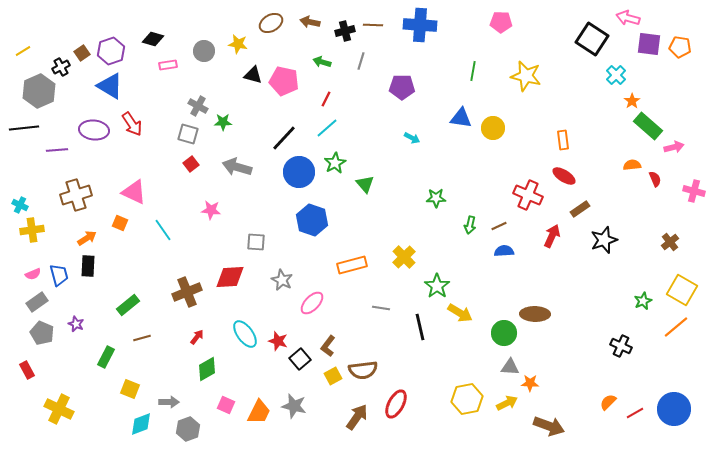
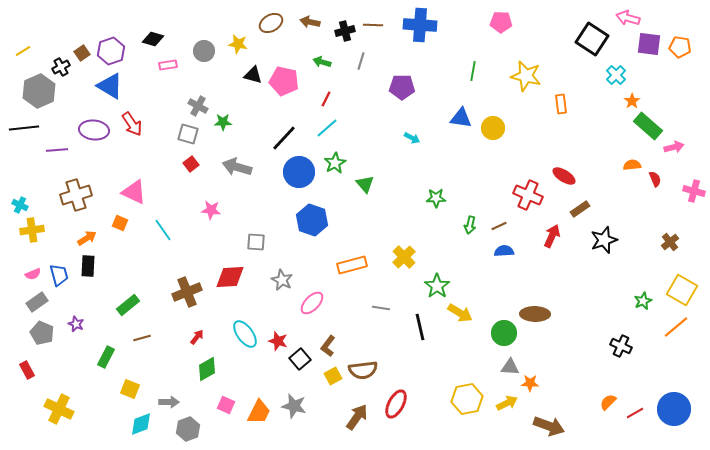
orange rectangle at (563, 140): moved 2 px left, 36 px up
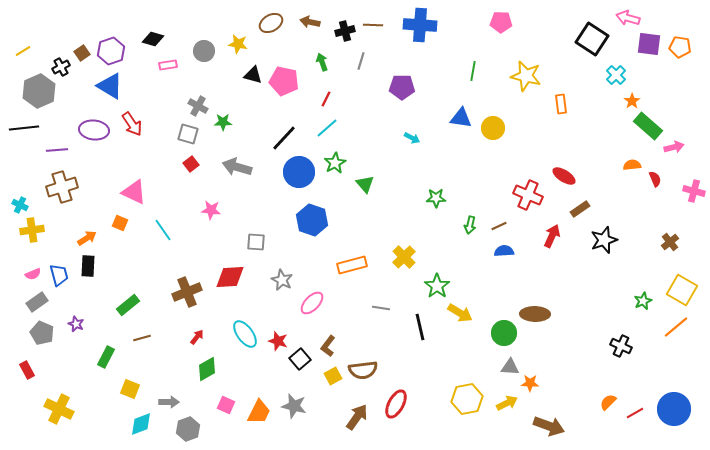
green arrow at (322, 62): rotated 54 degrees clockwise
brown cross at (76, 195): moved 14 px left, 8 px up
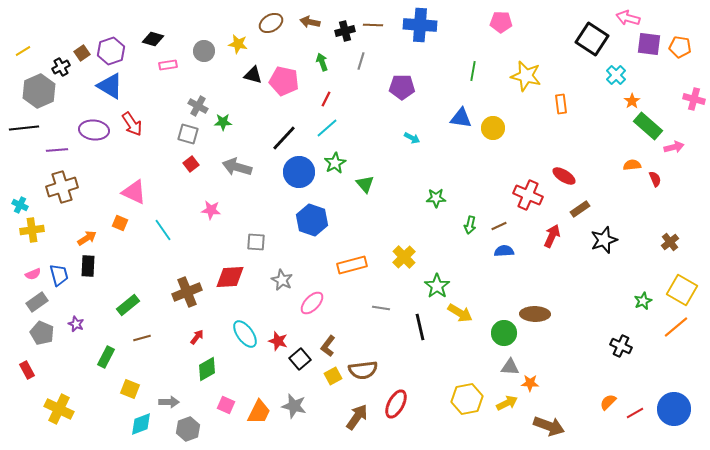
pink cross at (694, 191): moved 92 px up
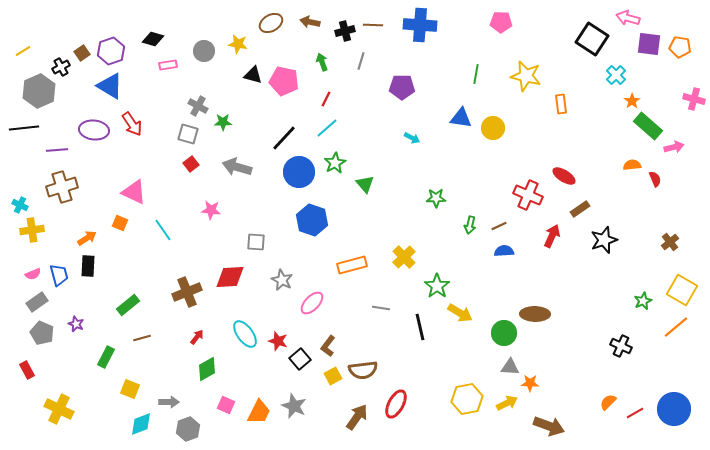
green line at (473, 71): moved 3 px right, 3 px down
gray star at (294, 406): rotated 10 degrees clockwise
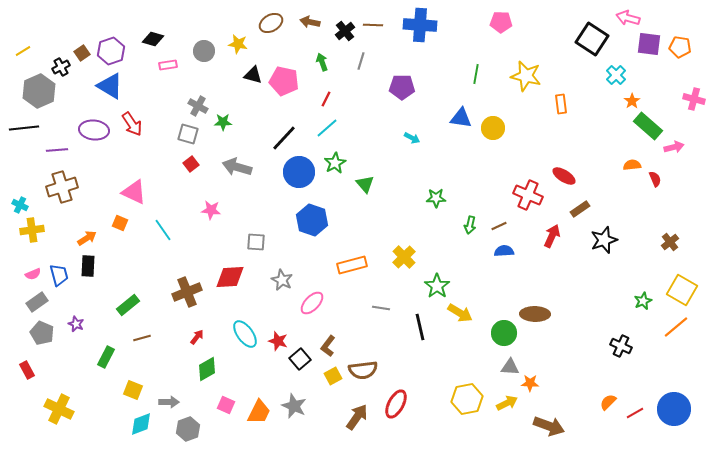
black cross at (345, 31): rotated 24 degrees counterclockwise
yellow square at (130, 389): moved 3 px right, 1 px down
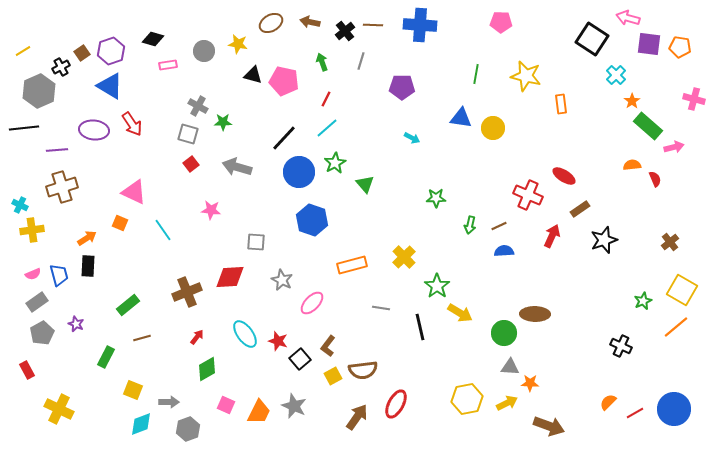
gray pentagon at (42, 333): rotated 20 degrees clockwise
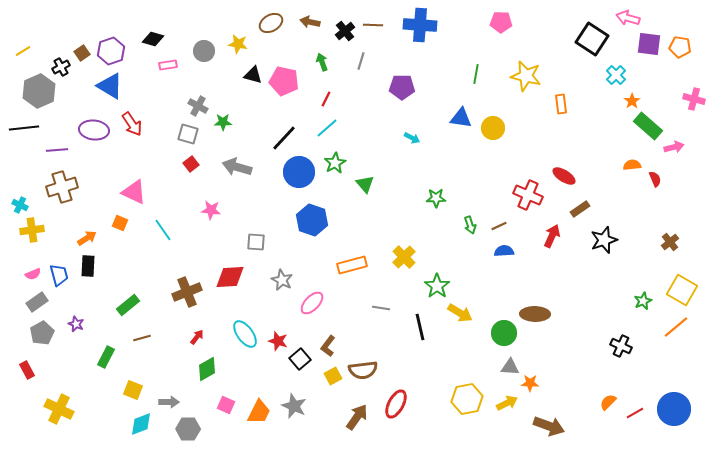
green arrow at (470, 225): rotated 30 degrees counterclockwise
gray hexagon at (188, 429): rotated 20 degrees clockwise
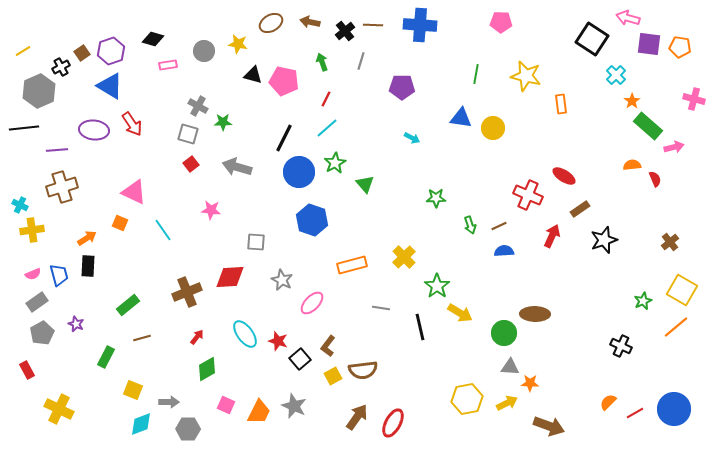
black line at (284, 138): rotated 16 degrees counterclockwise
red ellipse at (396, 404): moved 3 px left, 19 px down
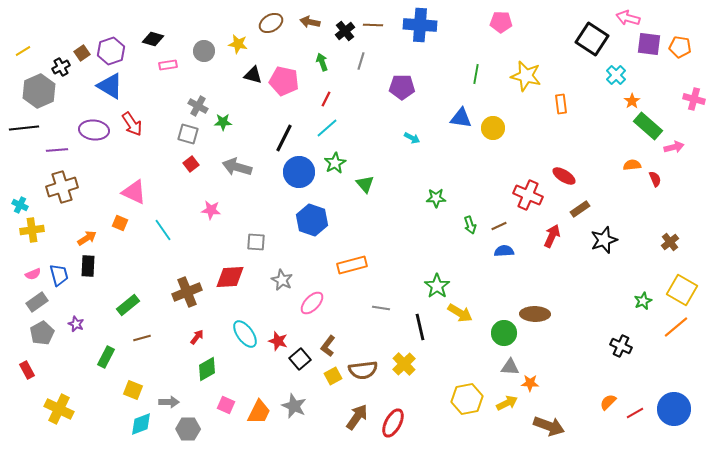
yellow cross at (404, 257): moved 107 px down
